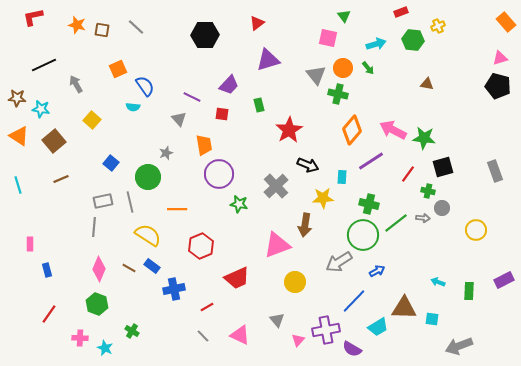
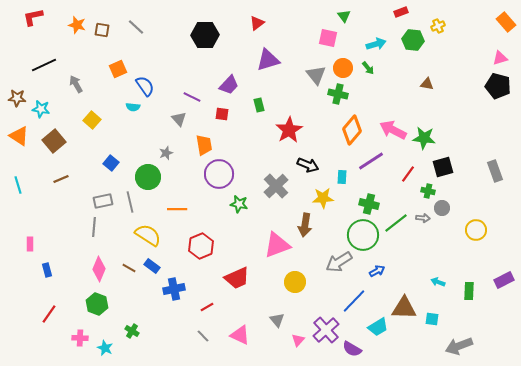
purple cross at (326, 330): rotated 32 degrees counterclockwise
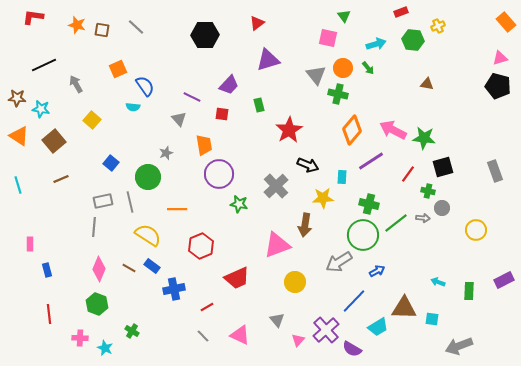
red L-shape at (33, 17): rotated 20 degrees clockwise
red line at (49, 314): rotated 42 degrees counterclockwise
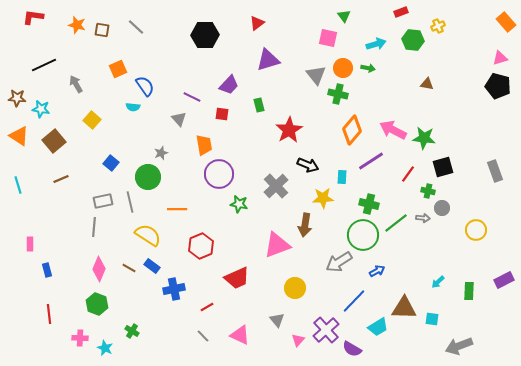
green arrow at (368, 68): rotated 40 degrees counterclockwise
gray star at (166, 153): moved 5 px left
yellow circle at (295, 282): moved 6 px down
cyan arrow at (438, 282): rotated 64 degrees counterclockwise
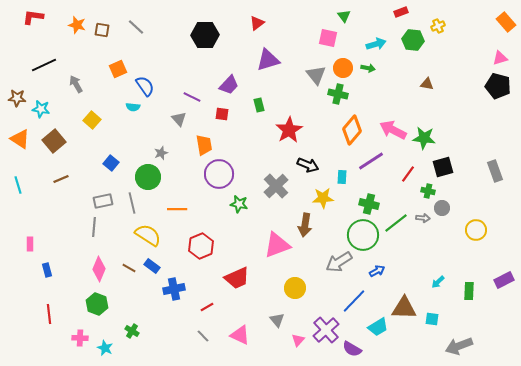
orange triangle at (19, 136): moved 1 px right, 3 px down
gray line at (130, 202): moved 2 px right, 1 px down
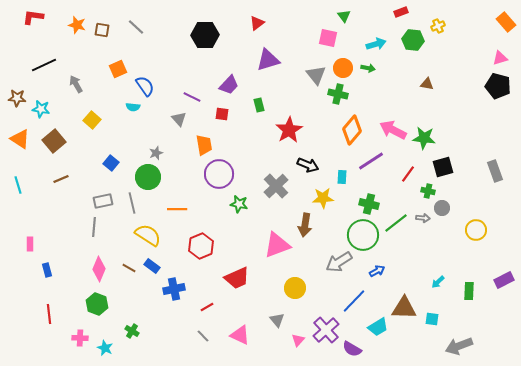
gray star at (161, 153): moved 5 px left
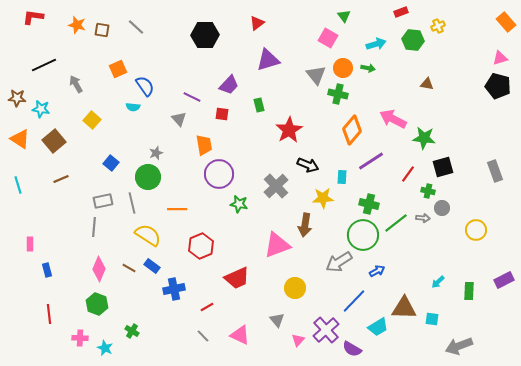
pink square at (328, 38): rotated 18 degrees clockwise
pink arrow at (393, 130): moved 11 px up
